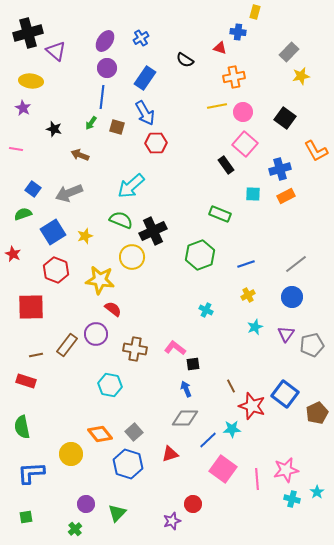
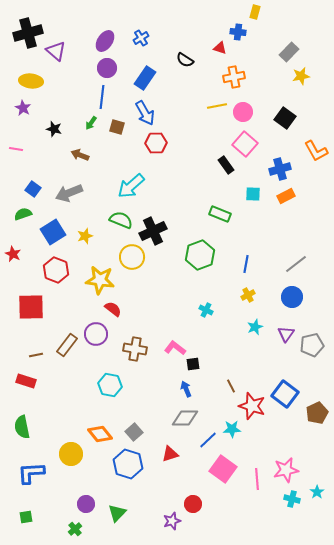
blue line at (246, 264): rotated 60 degrees counterclockwise
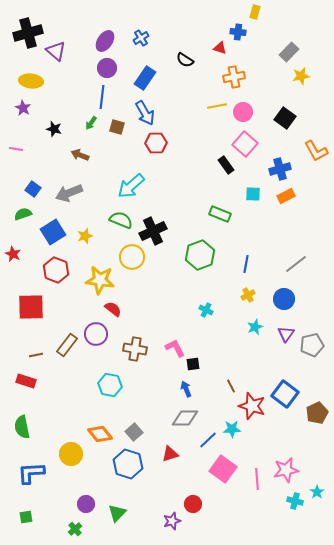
blue circle at (292, 297): moved 8 px left, 2 px down
pink L-shape at (175, 348): rotated 25 degrees clockwise
cyan cross at (292, 499): moved 3 px right, 2 px down
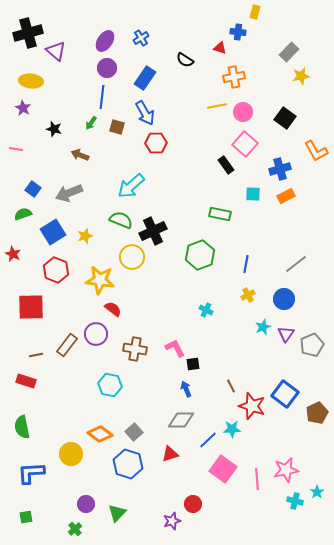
green rectangle at (220, 214): rotated 10 degrees counterclockwise
cyan star at (255, 327): moved 8 px right
gray pentagon at (312, 345): rotated 10 degrees counterclockwise
gray diamond at (185, 418): moved 4 px left, 2 px down
orange diamond at (100, 434): rotated 15 degrees counterclockwise
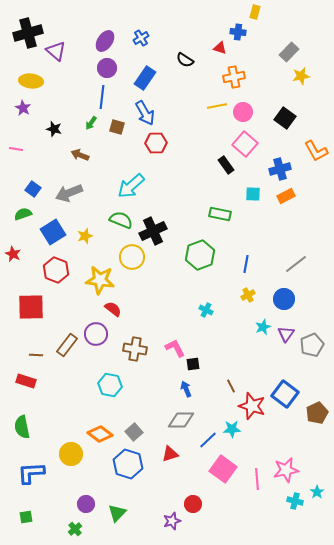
brown line at (36, 355): rotated 16 degrees clockwise
